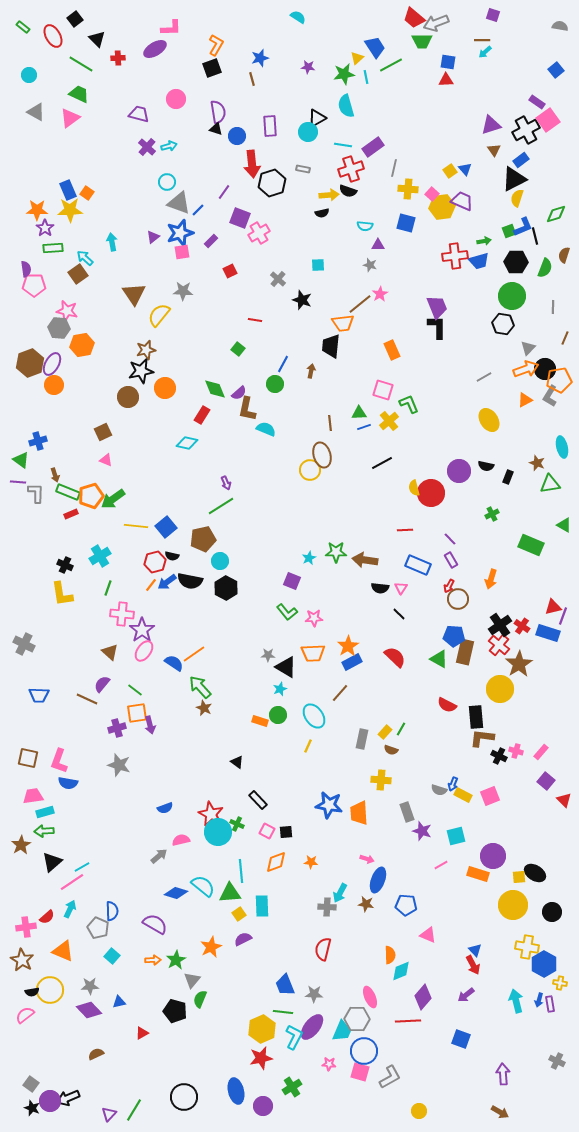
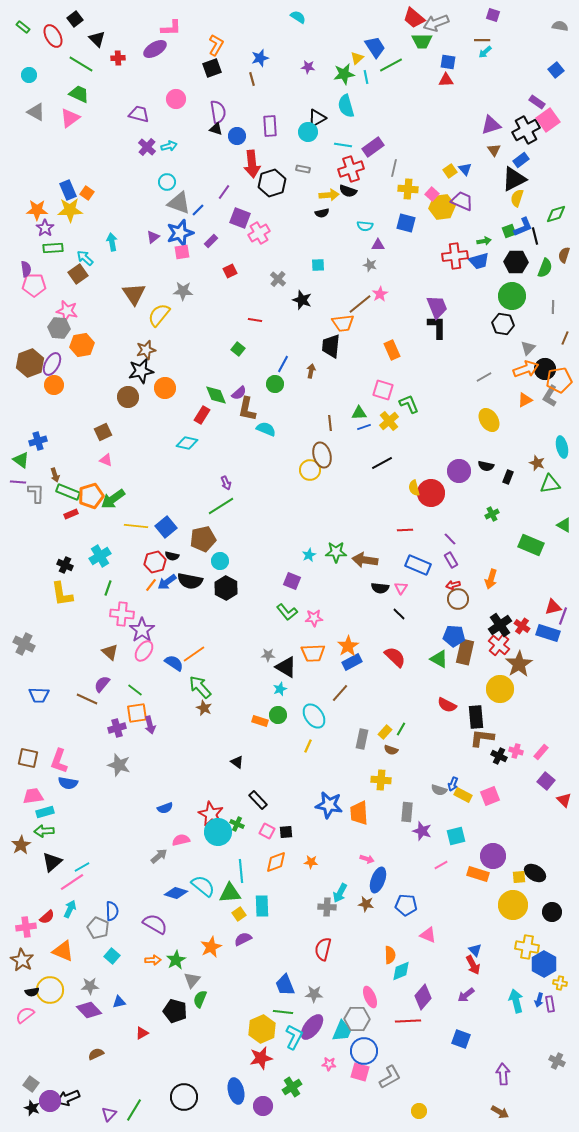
green diamond at (215, 389): moved 1 px right, 6 px down
cyan star at (309, 558): moved 3 px up
red arrow at (449, 586): moved 4 px right, 1 px up; rotated 48 degrees clockwise
gray rectangle at (407, 812): rotated 24 degrees clockwise
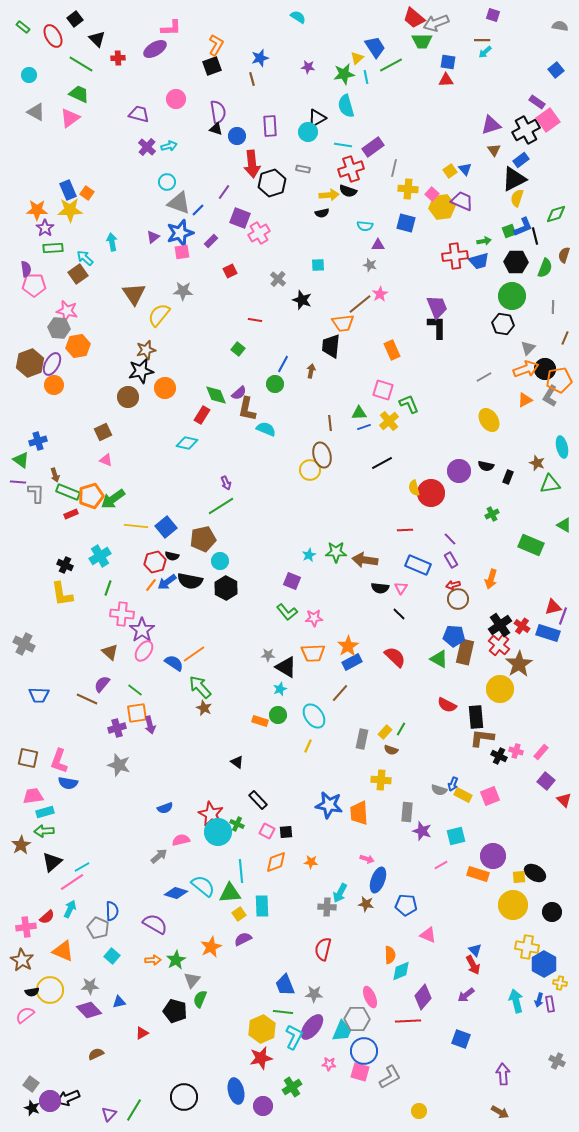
black square at (212, 68): moved 2 px up
orange hexagon at (82, 345): moved 4 px left, 1 px down
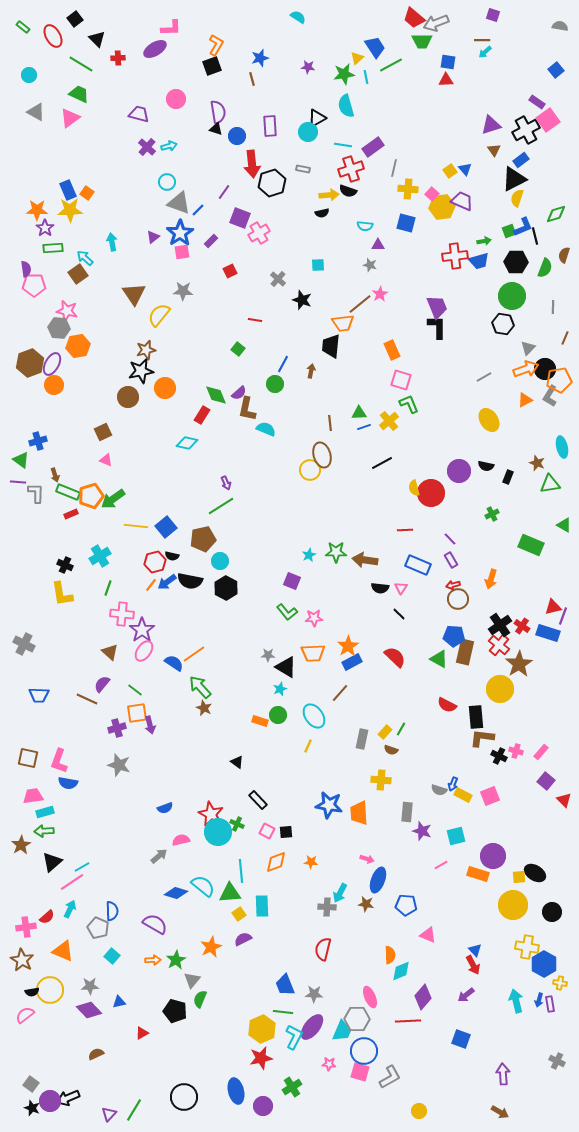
blue star at (180, 233): rotated 16 degrees counterclockwise
pink square at (383, 390): moved 18 px right, 10 px up
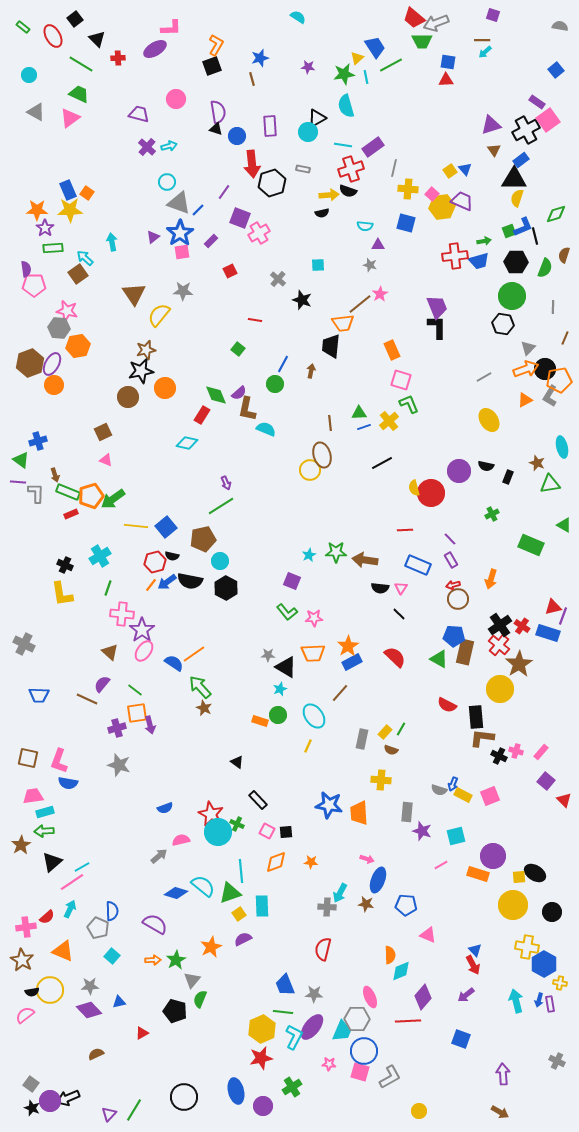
black triangle at (514, 179): rotated 28 degrees clockwise
green triangle at (230, 893): rotated 15 degrees counterclockwise
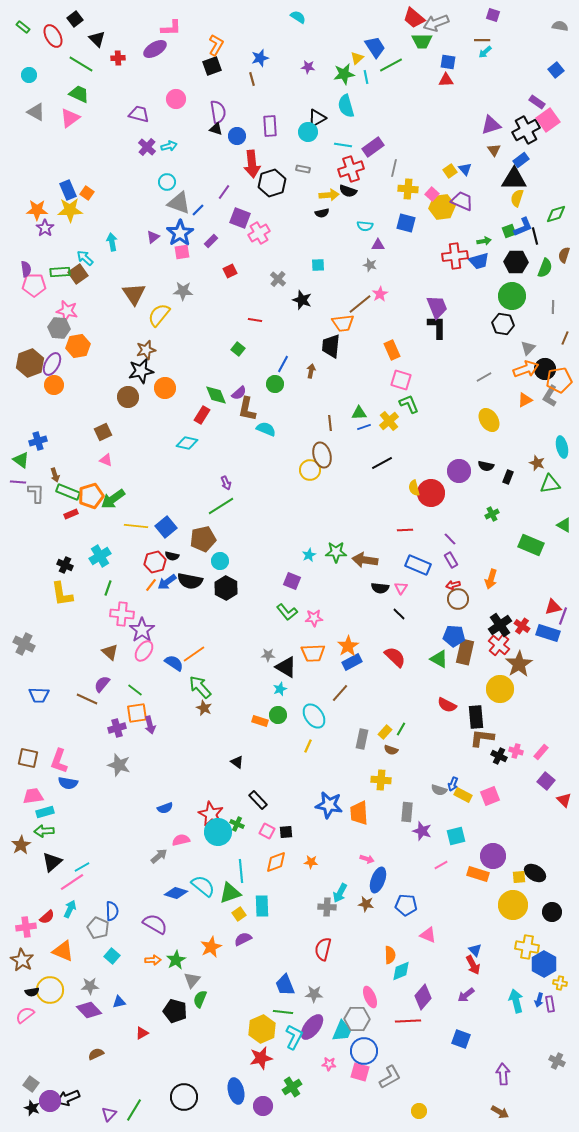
green rectangle at (53, 248): moved 7 px right, 24 px down
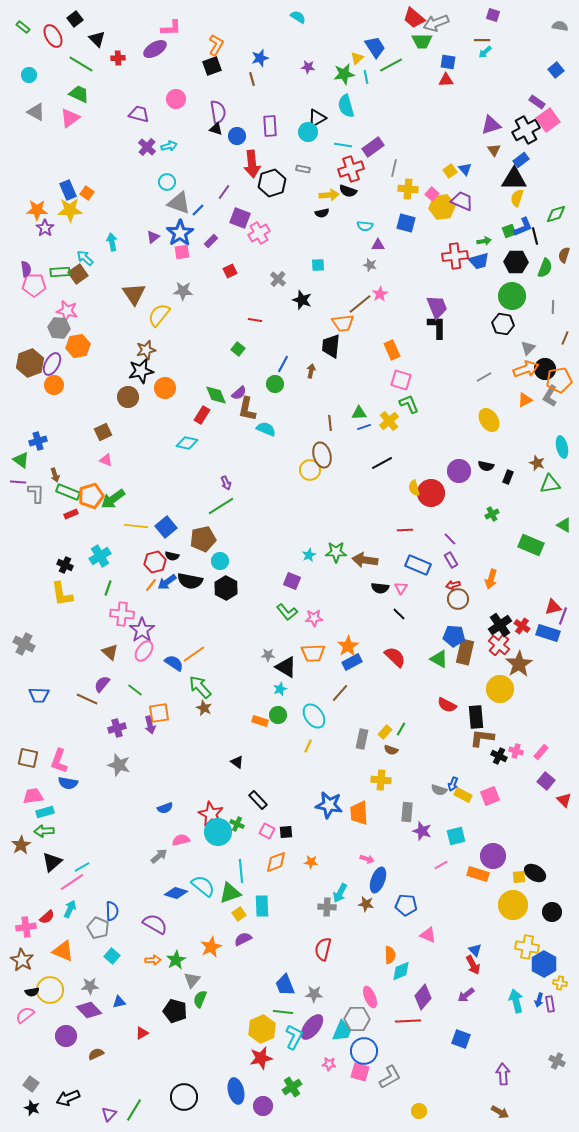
orange square at (137, 713): moved 22 px right
purple circle at (50, 1101): moved 16 px right, 65 px up
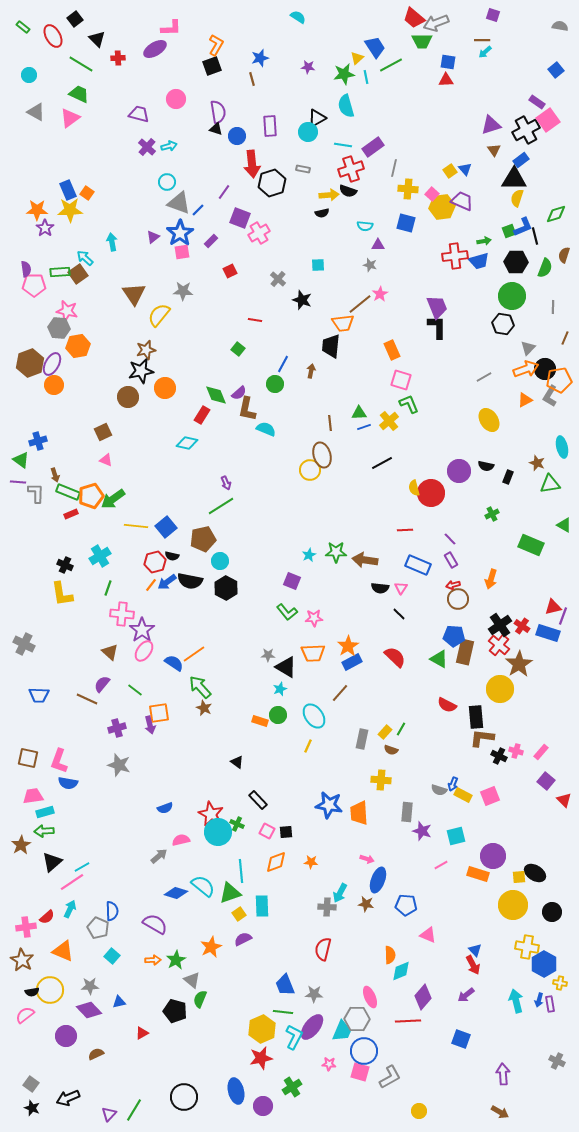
gray triangle at (192, 980): rotated 30 degrees counterclockwise
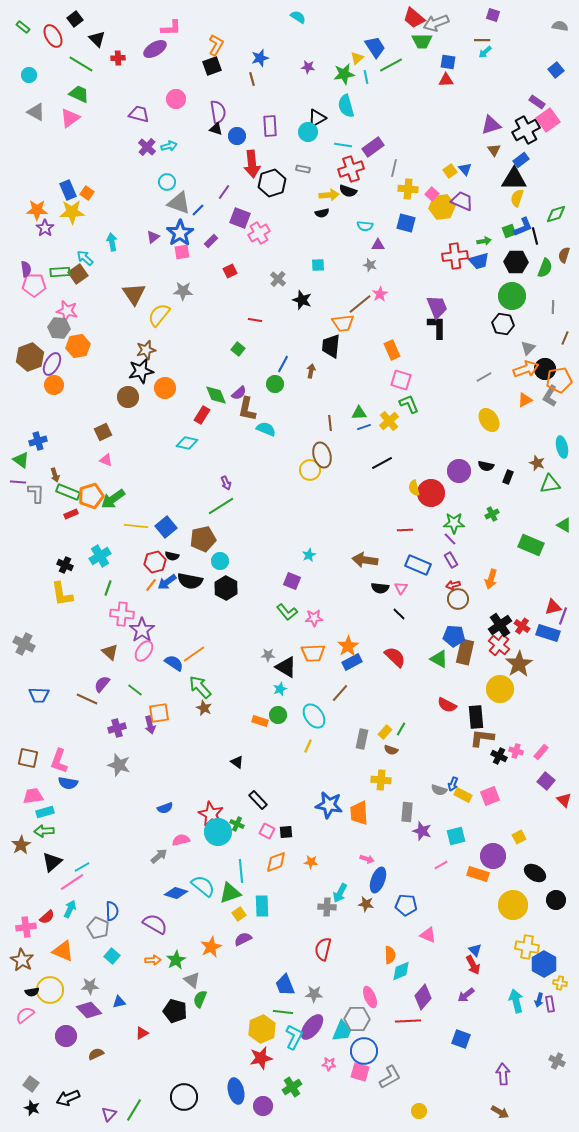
yellow star at (70, 210): moved 2 px right, 2 px down
brown hexagon at (30, 363): moved 6 px up
green star at (336, 552): moved 118 px right, 29 px up
yellow square at (519, 877): moved 40 px up; rotated 24 degrees counterclockwise
black circle at (552, 912): moved 4 px right, 12 px up
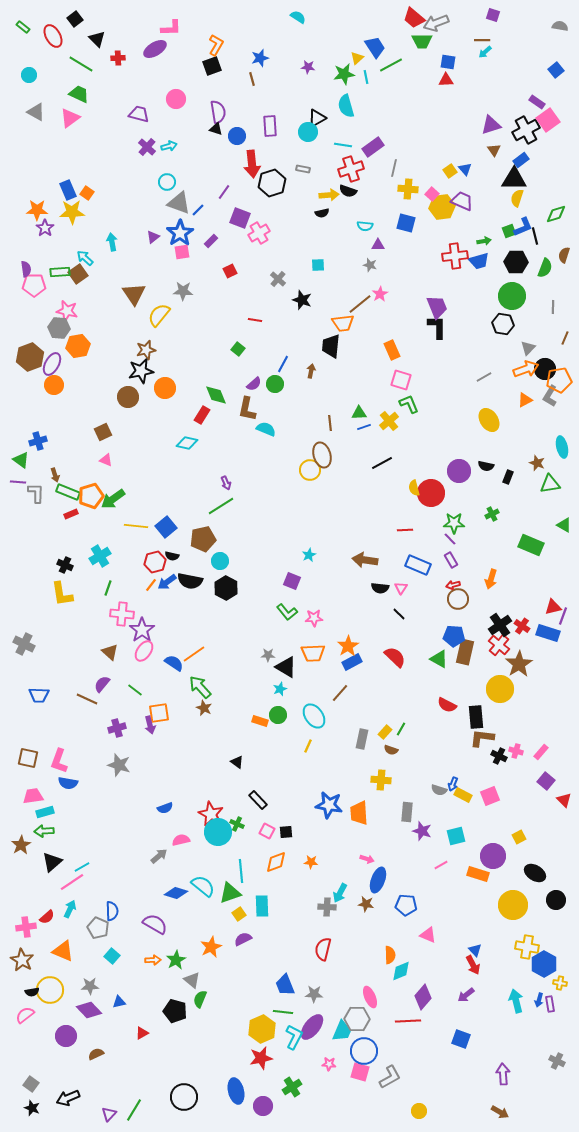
purple semicircle at (239, 393): moved 15 px right, 9 px up
